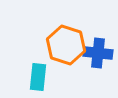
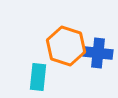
orange hexagon: moved 1 px down
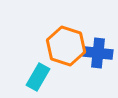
cyan rectangle: rotated 24 degrees clockwise
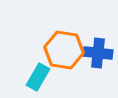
orange hexagon: moved 2 px left, 4 px down; rotated 9 degrees counterclockwise
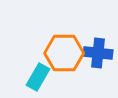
orange hexagon: moved 3 px down; rotated 9 degrees counterclockwise
